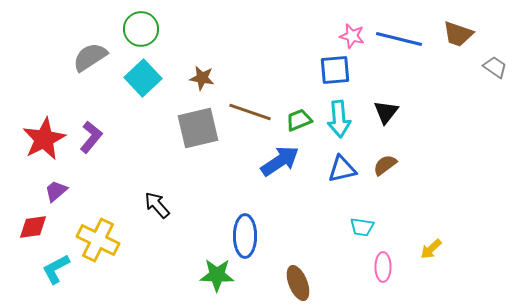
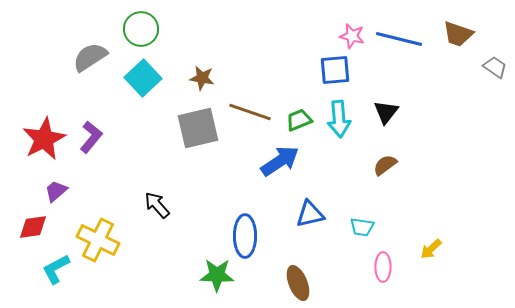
blue triangle: moved 32 px left, 45 px down
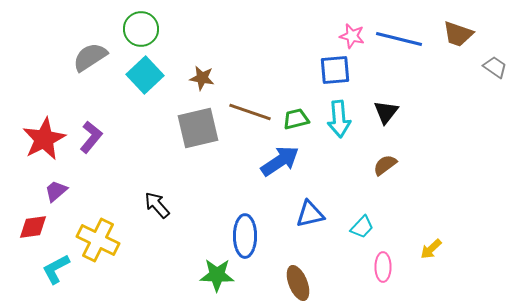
cyan square: moved 2 px right, 3 px up
green trapezoid: moved 3 px left, 1 px up; rotated 8 degrees clockwise
cyan trapezoid: rotated 55 degrees counterclockwise
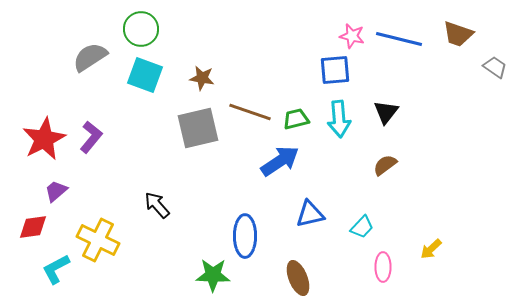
cyan square: rotated 27 degrees counterclockwise
green star: moved 4 px left
brown ellipse: moved 5 px up
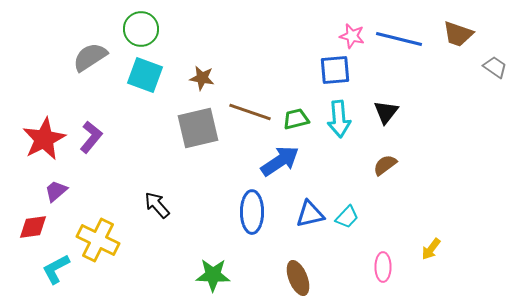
cyan trapezoid: moved 15 px left, 10 px up
blue ellipse: moved 7 px right, 24 px up
yellow arrow: rotated 10 degrees counterclockwise
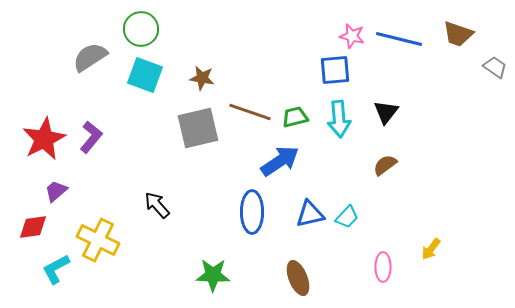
green trapezoid: moved 1 px left, 2 px up
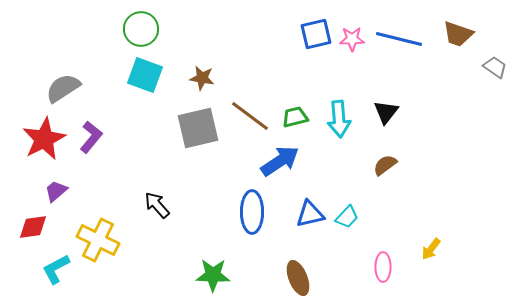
pink star: moved 3 px down; rotated 15 degrees counterclockwise
gray semicircle: moved 27 px left, 31 px down
blue square: moved 19 px left, 36 px up; rotated 8 degrees counterclockwise
brown line: moved 4 px down; rotated 18 degrees clockwise
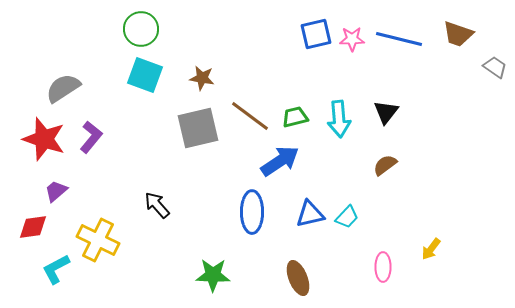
red star: rotated 27 degrees counterclockwise
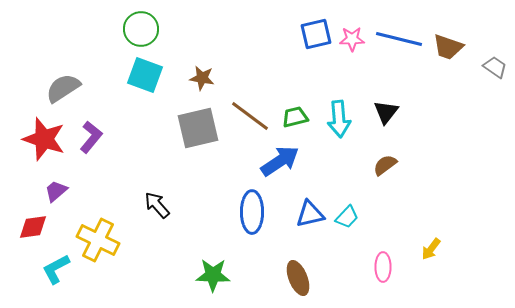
brown trapezoid: moved 10 px left, 13 px down
